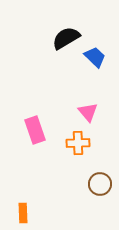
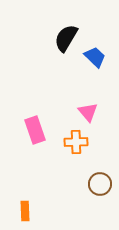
black semicircle: rotated 28 degrees counterclockwise
orange cross: moved 2 px left, 1 px up
orange rectangle: moved 2 px right, 2 px up
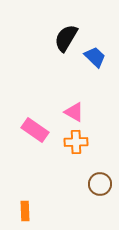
pink triangle: moved 14 px left; rotated 20 degrees counterclockwise
pink rectangle: rotated 36 degrees counterclockwise
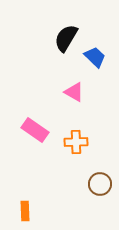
pink triangle: moved 20 px up
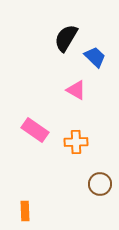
pink triangle: moved 2 px right, 2 px up
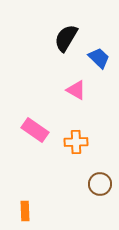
blue trapezoid: moved 4 px right, 1 px down
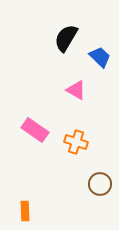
blue trapezoid: moved 1 px right, 1 px up
orange cross: rotated 20 degrees clockwise
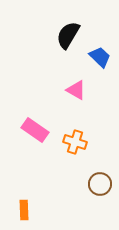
black semicircle: moved 2 px right, 3 px up
orange cross: moved 1 px left
orange rectangle: moved 1 px left, 1 px up
